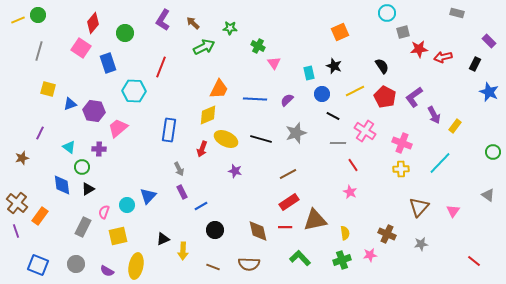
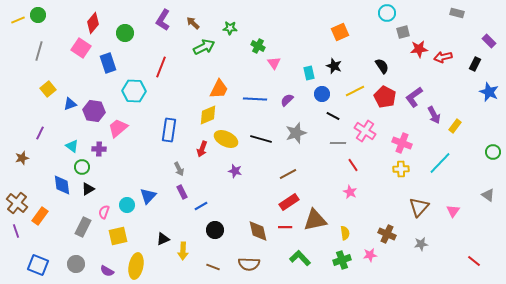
yellow square at (48, 89): rotated 35 degrees clockwise
cyan triangle at (69, 147): moved 3 px right, 1 px up
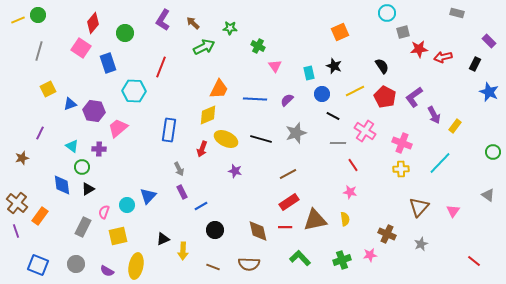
pink triangle at (274, 63): moved 1 px right, 3 px down
yellow square at (48, 89): rotated 14 degrees clockwise
pink star at (350, 192): rotated 16 degrees counterclockwise
yellow semicircle at (345, 233): moved 14 px up
gray star at (421, 244): rotated 16 degrees counterclockwise
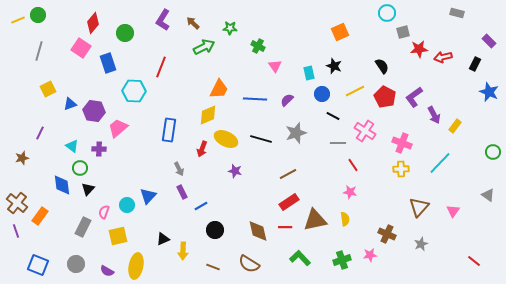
green circle at (82, 167): moved 2 px left, 1 px down
black triangle at (88, 189): rotated 16 degrees counterclockwise
brown semicircle at (249, 264): rotated 30 degrees clockwise
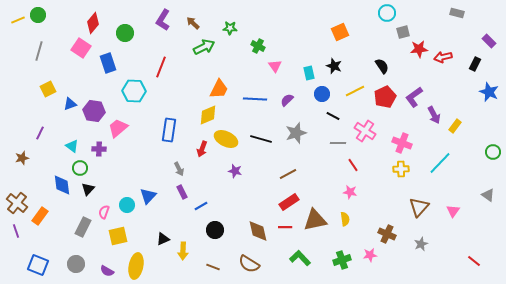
red pentagon at (385, 97): rotated 20 degrees clockwise
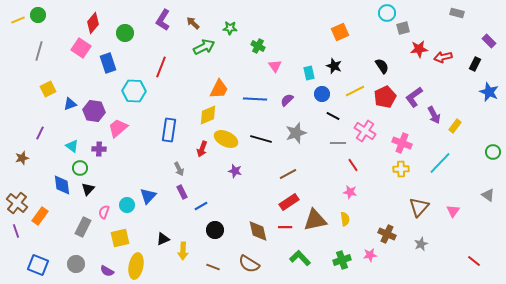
gray square at (403, 32): moved 4 px up
yellow square at (118, 236): moved 2 px right, 2 px down
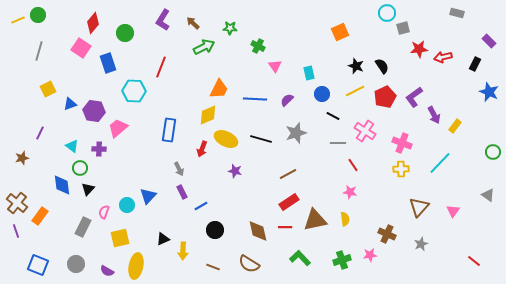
black star at (334, 66): moved 22 px right
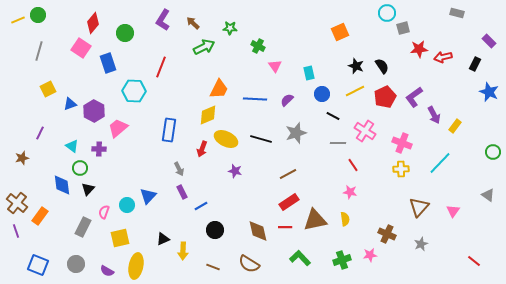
purple hexagon at (94, 111): rotated 20 degrees clockwise
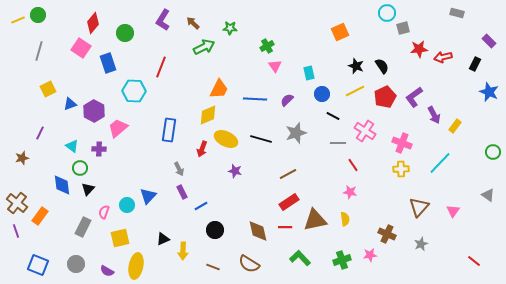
green cross at (258, 46): moved 9 px right; rotated 32 degrees clockwise
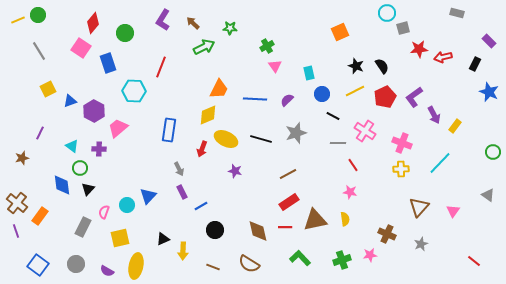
gray line at (39, 51): rotated 48 degrees counterclockwise
blue triangle at (70, 104): moved 3 px up
blue square at (38, 265): rotated 15 degrees clockwise
